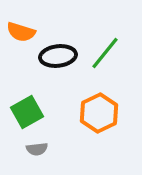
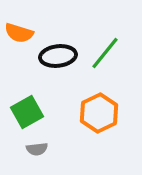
orange semicircle: moved 2 px left, 1 px down
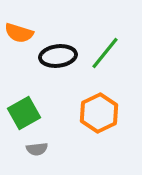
green square: moved 3 px left, 1 px down
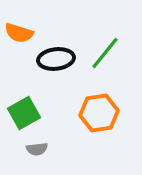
black ellipse: moved 2 px left, 3 px down
orange hexagon: rotated 18 degrees clockwise
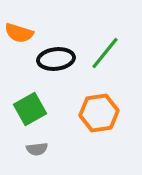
green square: moved 6 px right, 4 px up
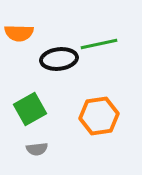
orange semicircle: rotated 16 degrees counterclockwise
green line: moved 6 px left, 9 px up; rotated 39 degrees clockwise
black ellipse: moved 3 px right
orange hexagon: moved 3 px down
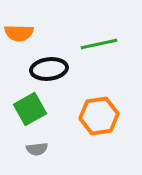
black ellipse: moved 10 px left, 10 px down
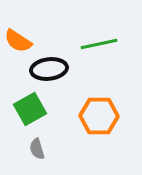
orange semicircle: moved 1 px left, 8 px down; rotated 32 degrees clockwise
orange hexagon: rotated 9 degrees clockwise
gray semicircle: rotated 80 degrees clockwise
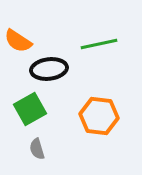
orange hexagon: rotated 6 degrees clockwise
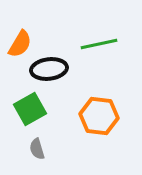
orange semicircle: moved 2 px right, 3 px down; rotated 92 degrees counterclockwise
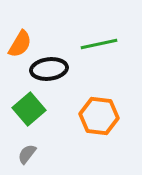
green square: moved 1 px left; rotated 12 degrees counterclockwise
gray semicircle: moved 10 px left, 5 px down; rotated 55 degrees clockwise
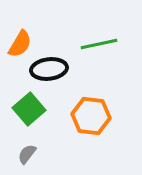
orange hexagon: moved 8 px left
